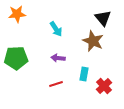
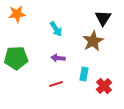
black triangle: rotated 12 degrees clockwise
brown star: rotated 20 degrees clockwise
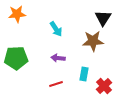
brown star: rotated 25 degrees clockwise
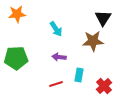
purple arrow: moved 1 px right, 1 px up
cyan rectangle: moved 5 px left, 1 px down
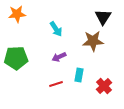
black triangle: moved 1 px up
purple arrow: rotated 32 degrees counterclockwise
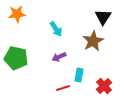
brown star: rotated 25 degrees counterclockwise
green pentagon: rotated 15 degrees clockwise
red line: moved 7 px right, 4 px down
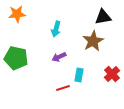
black triangle: rotated 48 degrees clockwise
cyan arrow: rotated 49 degrees clockwise
red cross: moved 8 px right, 12 px up
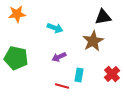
cyan arrow: moved 1 px left, 1 px up; rotated 84 degrees counterclockwise
red line: moved 1 px left, 2 px up; rotated 32 degrees clockwise
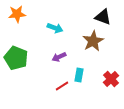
black triangle: rotated 30 degrees clockwise
green pentagon: rotated 10 degrees clockwise
red cross: moved 1 px left, 5 px down
red line: rotated 48 degrees counterclockwise
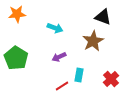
green pentagon: rotated 10 degrees clockwise
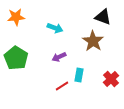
orange star: moved 1 px left, 3 px down
brown star: rotated 10 degrees counterclockwise
